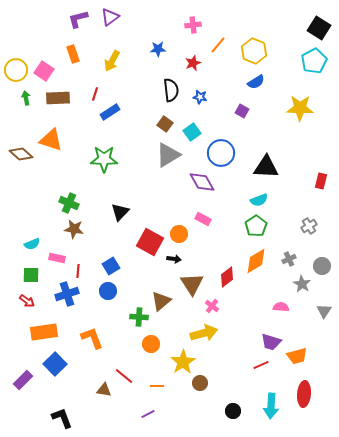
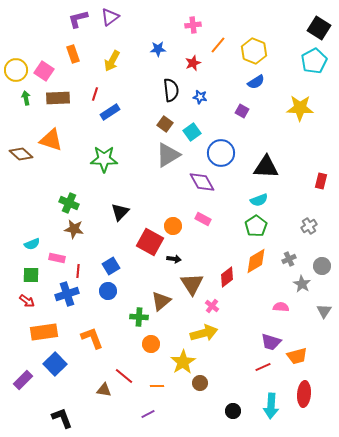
orange circle at (179, 234): moved 6 px left, 8 px up
red line at (261, 365): moved 2 px right, 2 px down
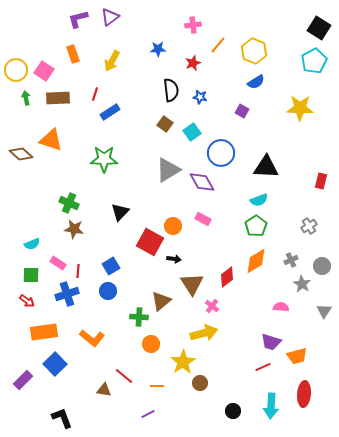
gray triangle at (168, 155): moved 15 px down
pink rectangle at (57, 258): moved 1 px right, 5 px down; rotated 21 degrees clockwise
gray cross at (289, 259): moved 2 px right, 1 px down
orange L-shape at (92, 338): rotated 150 degrees clockwise
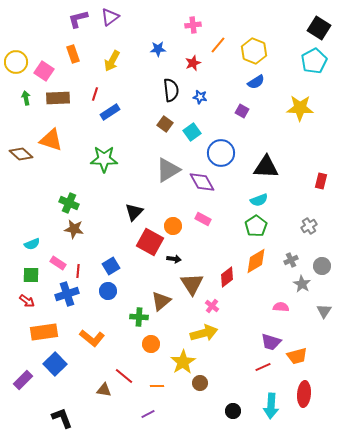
yellow circle at (16, 70): moved 8 px up
black triangle at (120, 212): moved 14 px right
